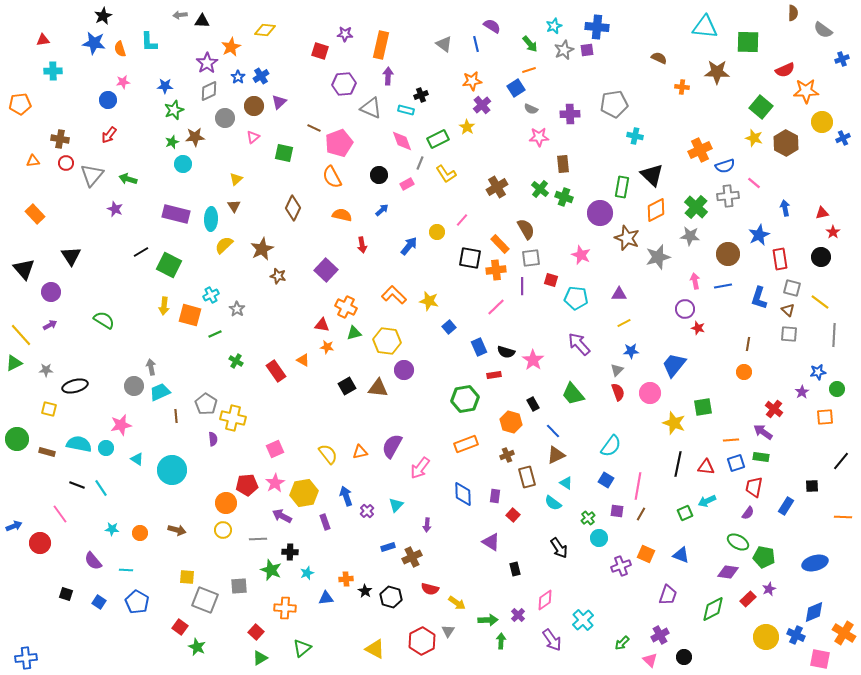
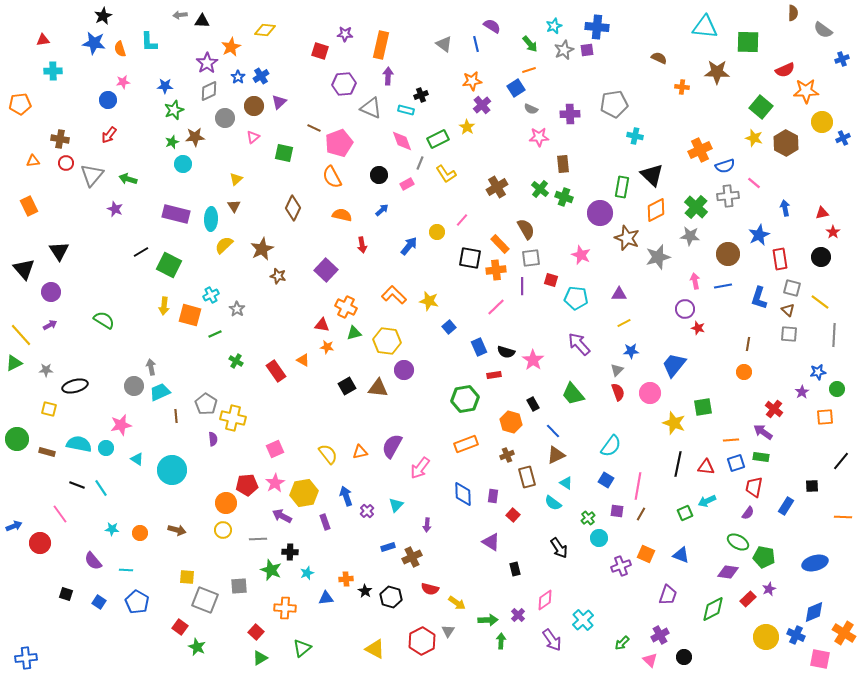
orange rectangle at (35, 214): moved 6 px left, 8 px up; rotated 18 degrees clockwise
black triangle at (71, 256): moved 12 px left, 5 px up
purple rectangle at (495, 496): moved 2 px left
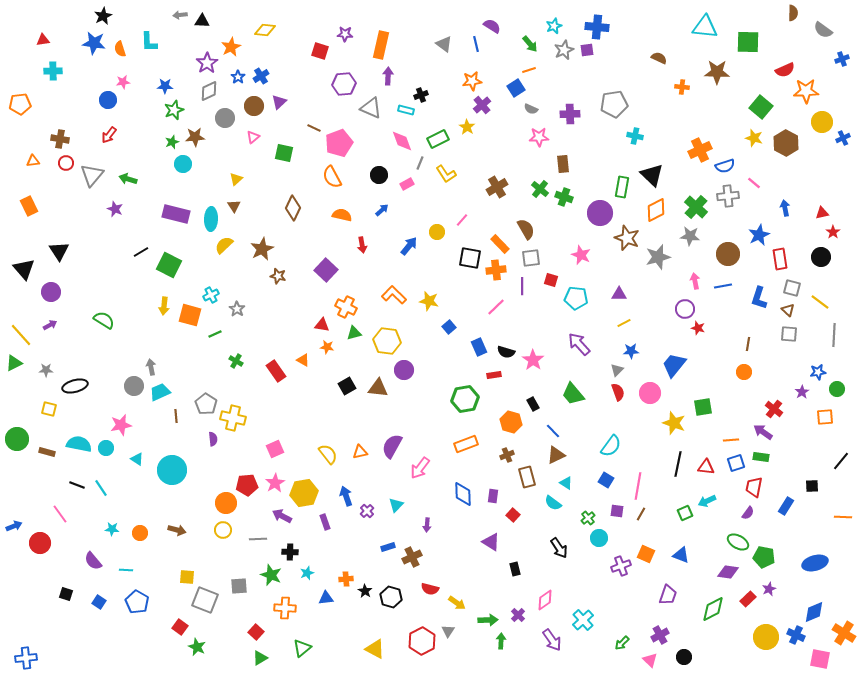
green star at (271, 570): moved 5 px down
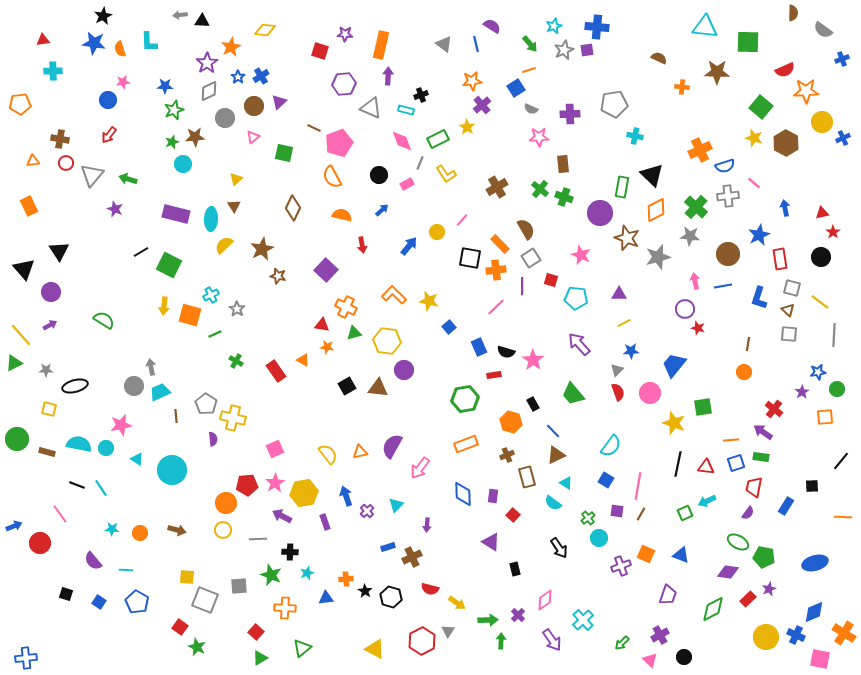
gray square at (531, 258): rotated 24 degrees counterclockwise
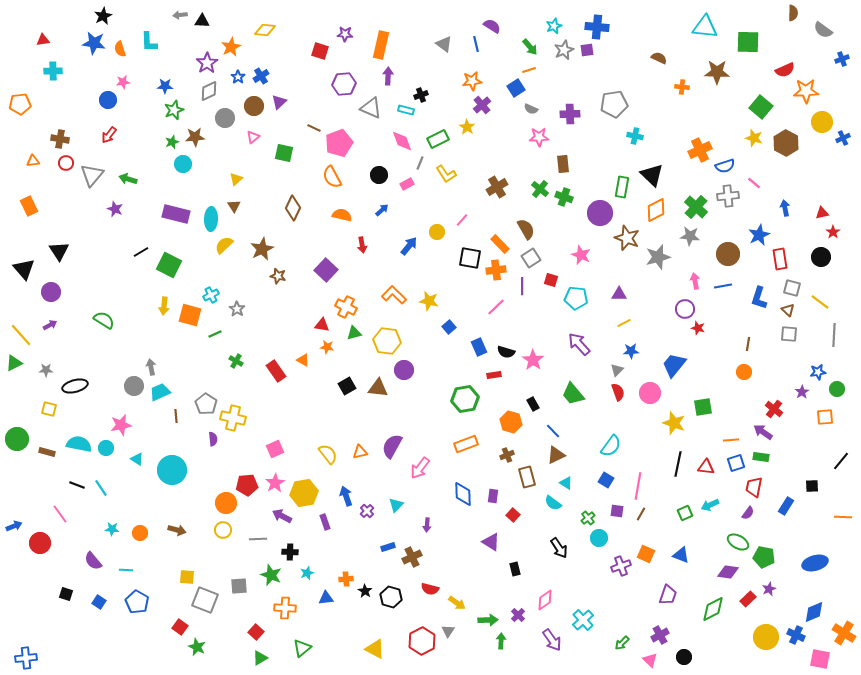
green arrow at (530, 44): moved 3 px down
cyan arrow at (707, 501): moved 3 px right, 4 px down
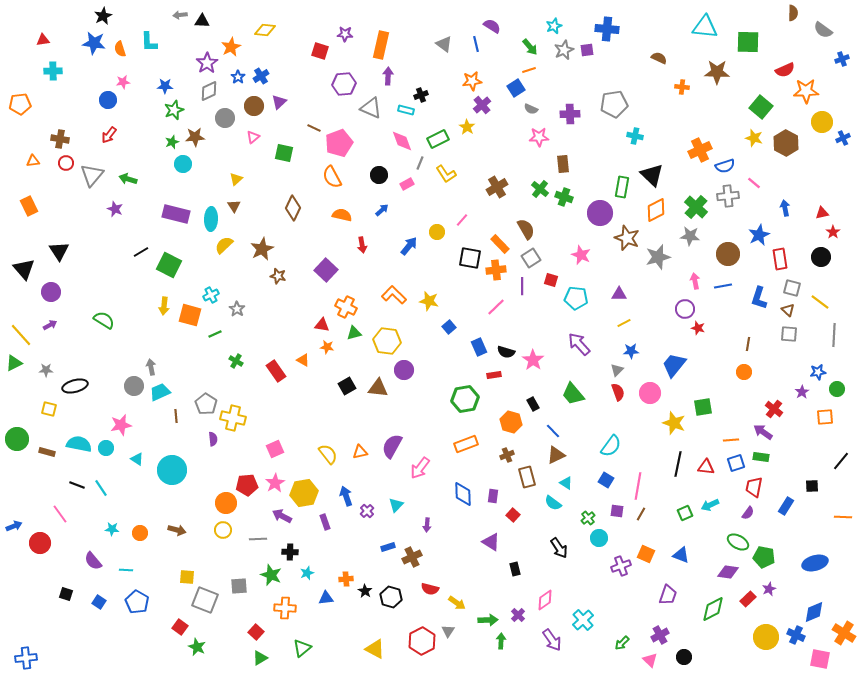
blue cross at (597, 27): moved 10 px right, 2 px down
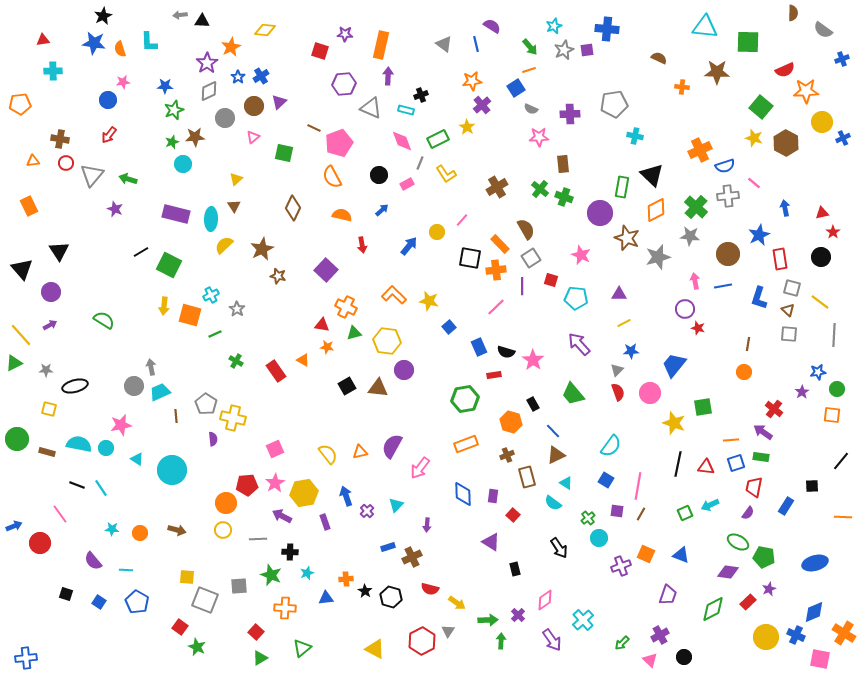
black triangle at (24, 269): moved 2 px left
orange square at (825, 417): moved 7 px right, 2 px up; rotated 12 degrees clockwise
red rectangle at (748, 599): moved 3 px down
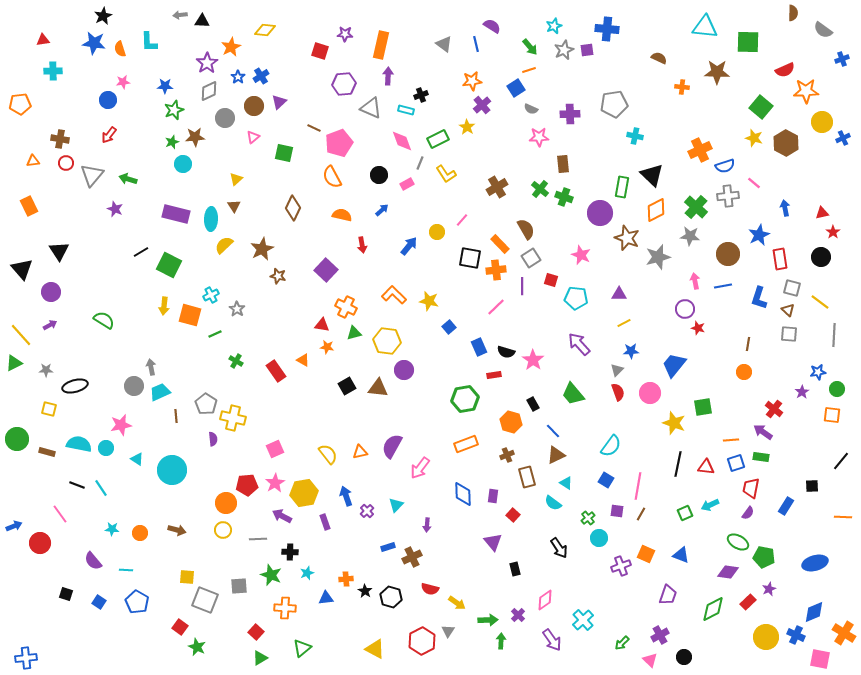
red trapezoid at (754, 487): moved 3 px left, 1 px down
purple triangle at (491, 542): moved 2 px right; rotated 18 degrees clockwise
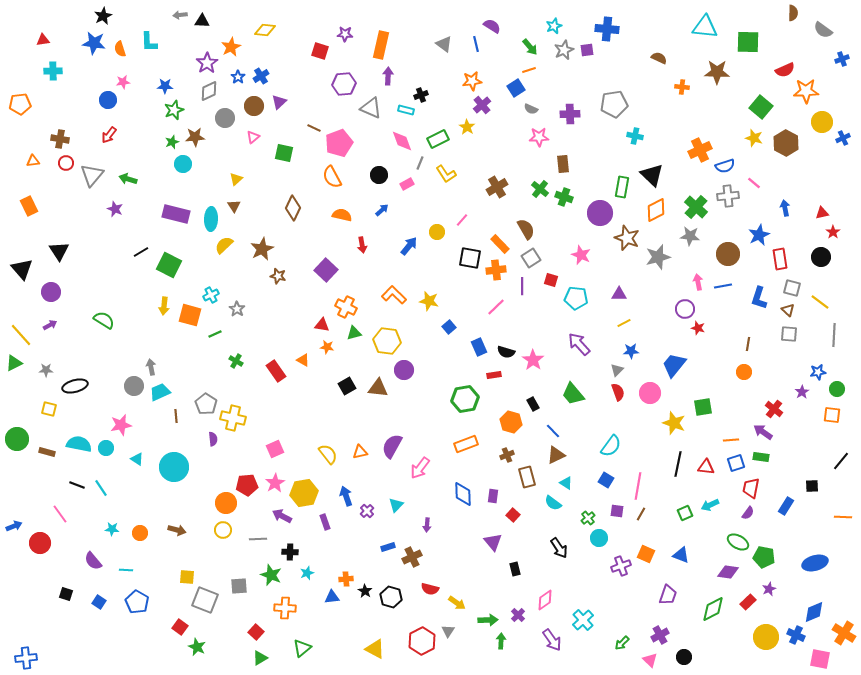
pink arrow at (695, 281): moved 3 px right, 1 px down
cyan circle at (172, 470): moved 2 px right, 3 px up
blue triangle at (326, 598): moved 6 px right, 1 px up
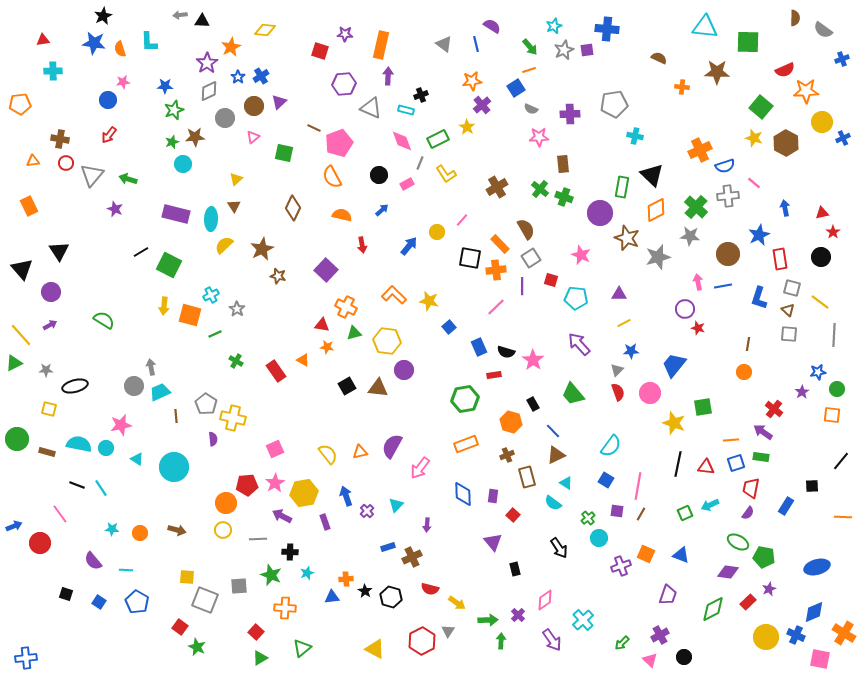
brown semicircle at (793, 13): moved 2 px right, 5 px down
blue ellipse at (815, 563): moved 2 px right, 4 px down
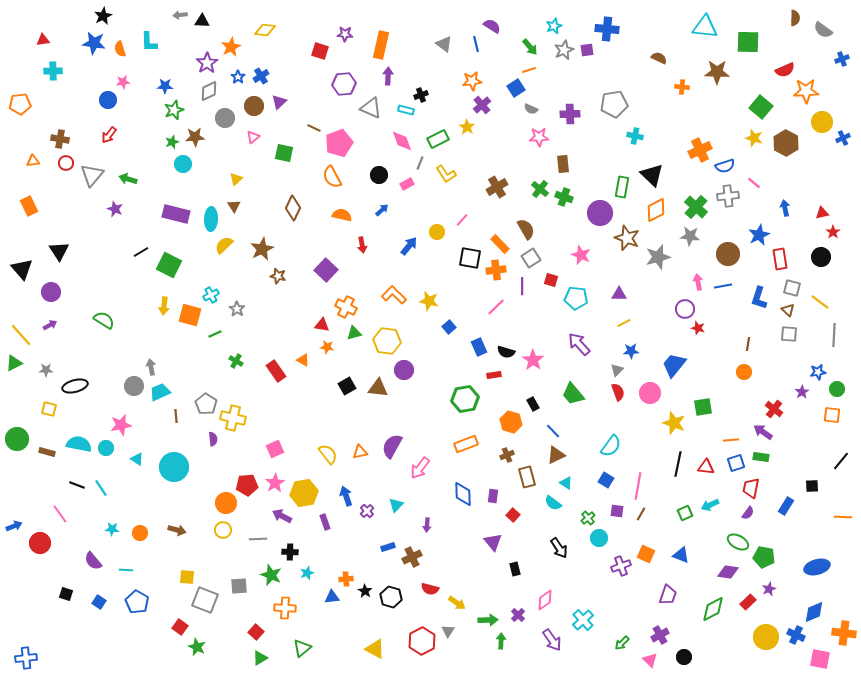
orange cross at (844, 633): rotated 25 degrees counterclockwise
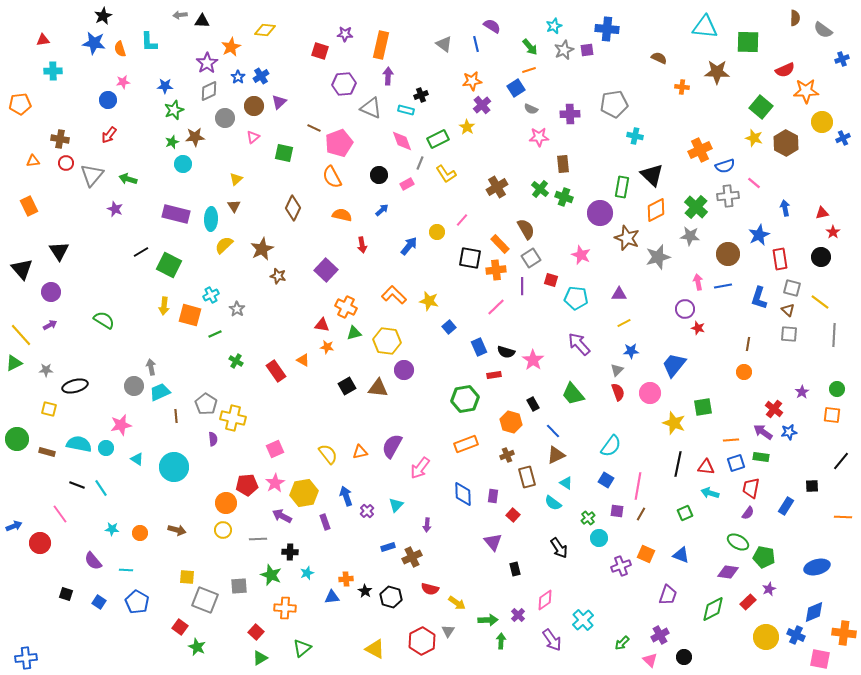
blue star at (818, 372): moved 29 px left, 60 px down
cyan arrow at (710, 505): moved 12 px up; rotated 42 degrees clockwise
